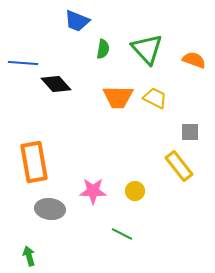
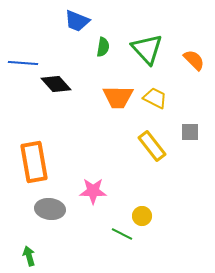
green semicircle: moved 2 px up
orange semicircle: rotated 25 degrees clockwise
yellow rectangle: moved 27 px left, 20 px up
yellow circle: moved 7 px right, 25 px down
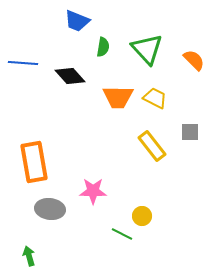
black diamond: moved 14 px right, 8 px up
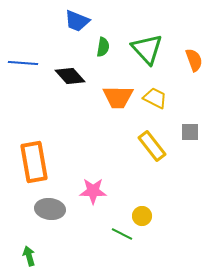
orange semicircle: rotated 25 degrees clockwise
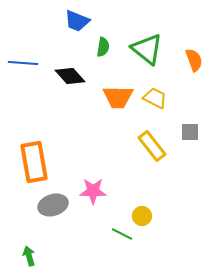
green triangle: rotated 8 degrees counterclockwise
gray ellipse: moved 3 px right, 4 px up; rotated 24 degrees counterclockwise
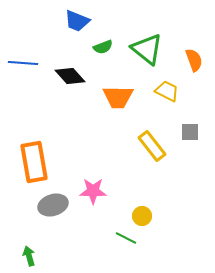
green semicircle: rotated 60 degrees clockwise
yellow trapezoid: moved 12 px right, 7 px up
green line: moved 4 px right, 4 px down
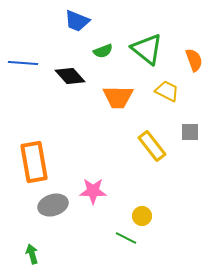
green semicircle: moved 4 px down
green arrow: moved 3 px right, 2 px up
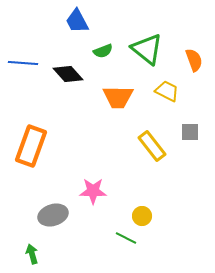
blue trapezoid: rotated 40 degrees clockwise
black diamond: moved 2 px left, 2 px up
orange rectangle: moved 3 px left, 16 px up; rotated 30 degrees clockwise
gray ellipse: moved 10 px down
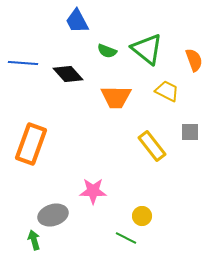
green semicircle: moved 4 px right; rotated 42 degrees clockwise
orange trapezoid: moved 2 px left
orange rectangle: moved 2 px up
green arrow: moved 2 px right, 14 px up
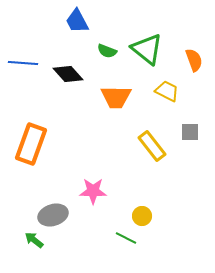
green arrow: rotated 36 degrees counterclockwise
